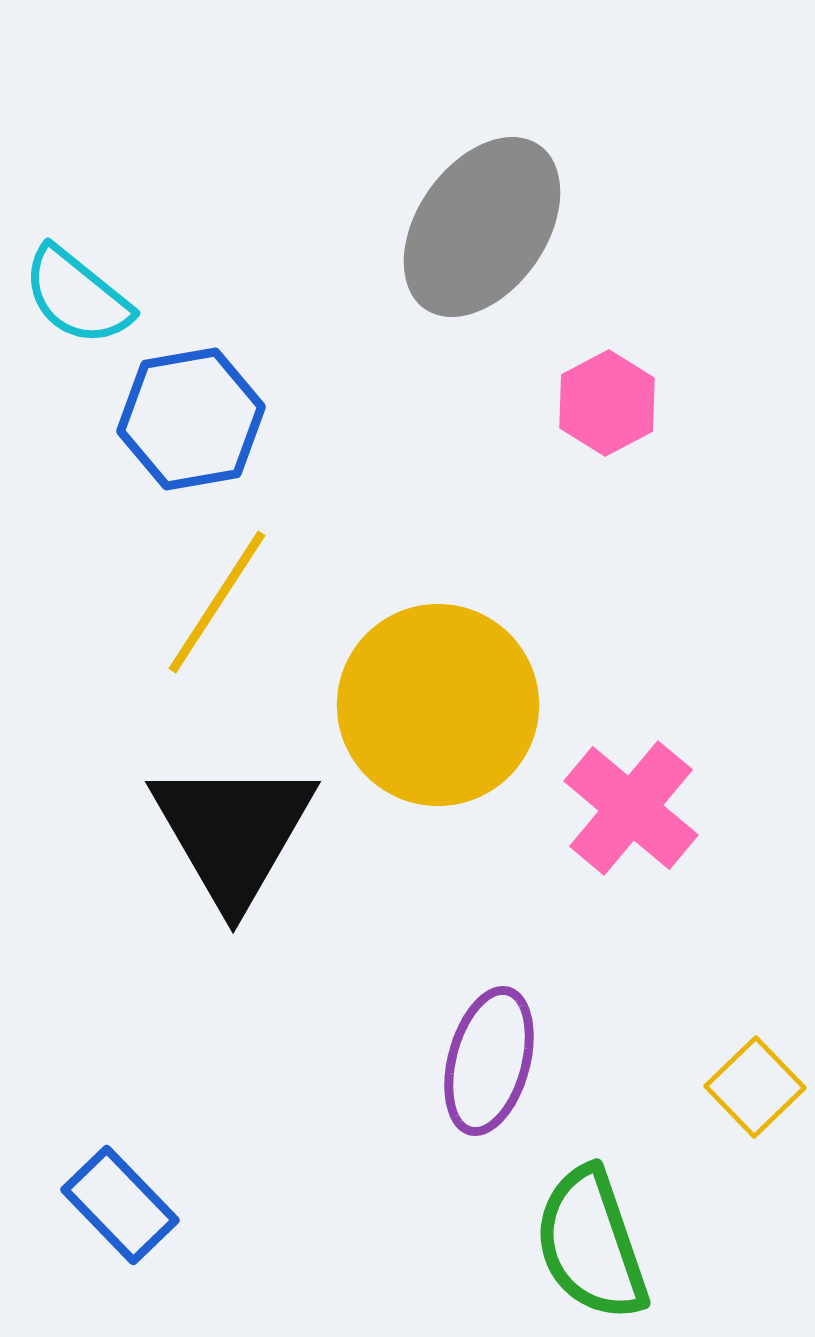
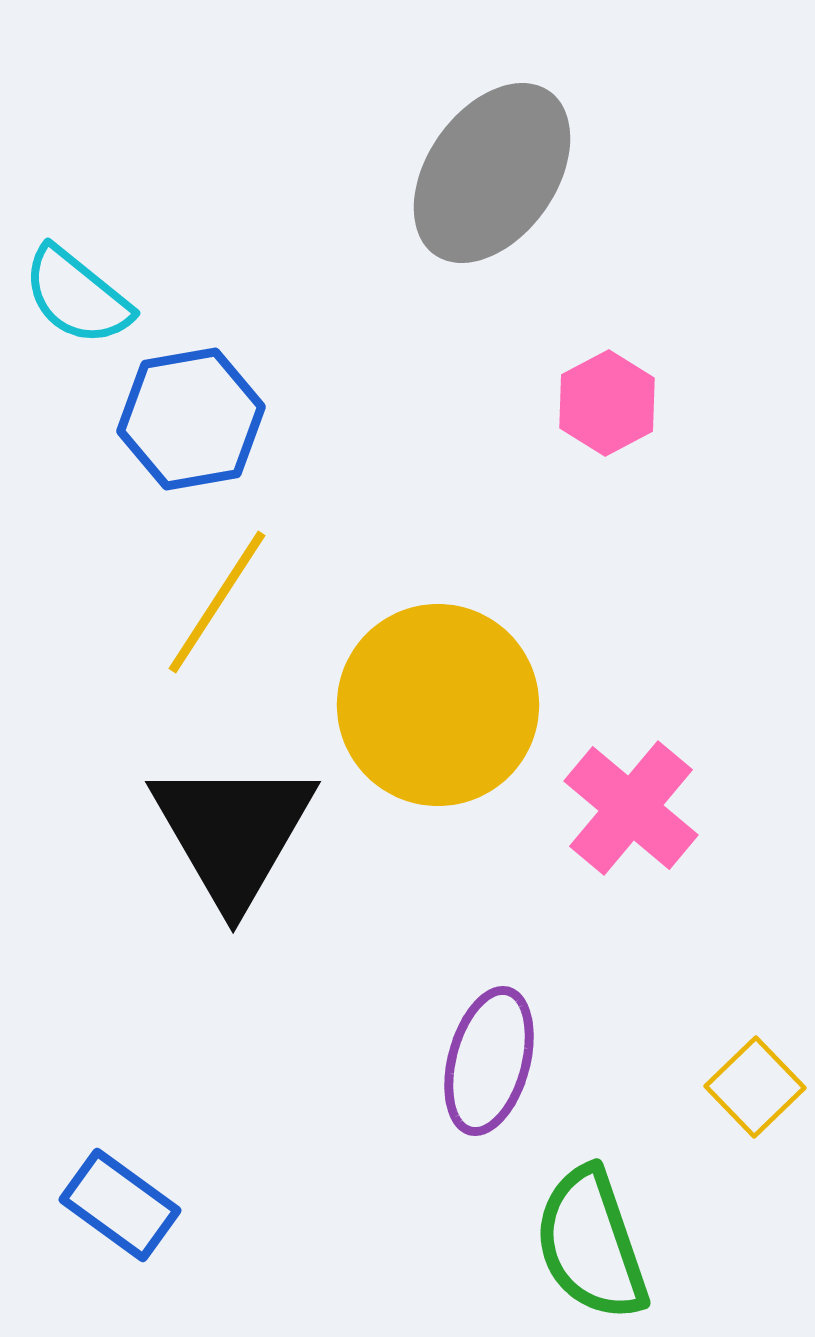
gray ellipse: moved 10 px right, 54 px up
blue rectangle: rotated 10 degrees counterclockwise
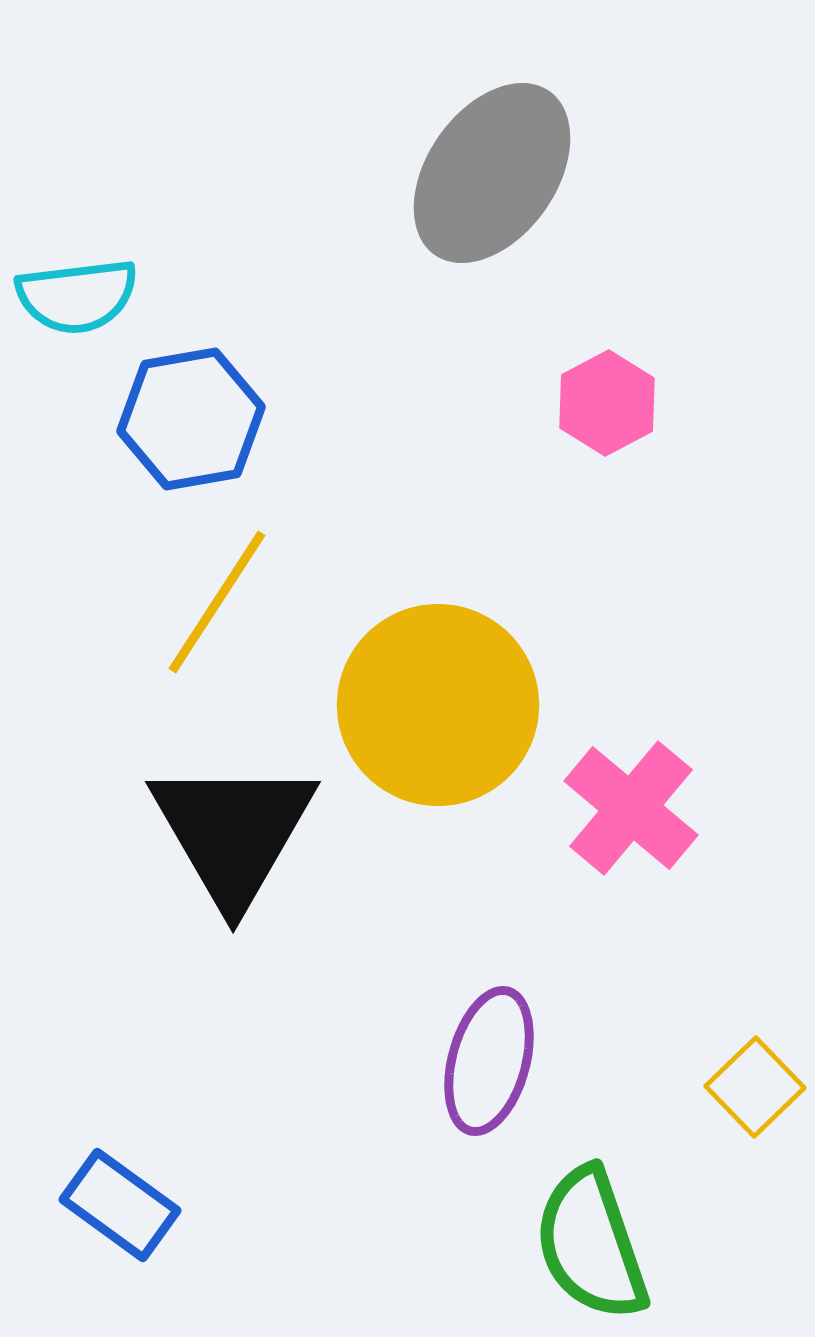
cyan semicircle: rotated 46 degrees counterclockwise
